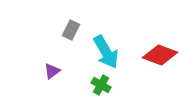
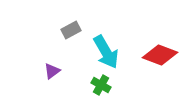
gray rectangle: rotated 36 degrees clockwise
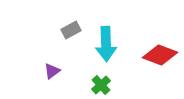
cyan arrow: moved 8 px up; rotated 28 degrees clockwise
green cross: rotated 18 degrees clockwise
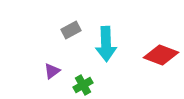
red diamond: moved 1 px right
green cross: moved 18 px left; rotated 12 degrees clockwise
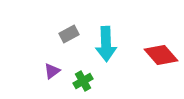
gray rectangle: moved 2 px left, 4 px down
red diamond: rotated 28 degrees clockwise
green cross: moved 4 px up
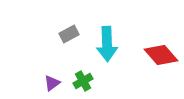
cyan arrow: moved 1 px right
purple triangle: moved 12 px down
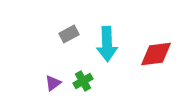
red diamond: moved 5 px left, 1 px up; rotated 56 degrees counterclockwise
purple triangle: moved 1 px right
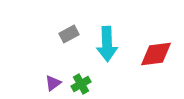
green cross: moved 2 px left, 3 px down
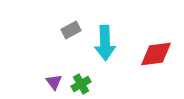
gray rectangle: moved 2 px right, 4 px up
cyan arrow: moved 2 px left, 1 px up
purple triangle: moved 1 px right, 1 px up; rotated 30 degrees counterclockwise
